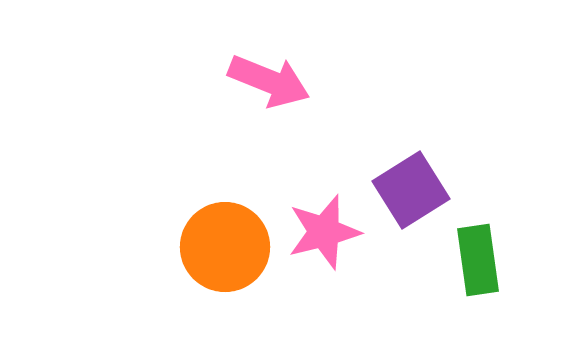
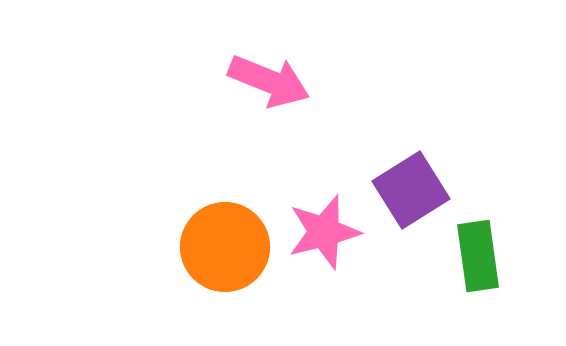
green rectangle: moved 4 px up
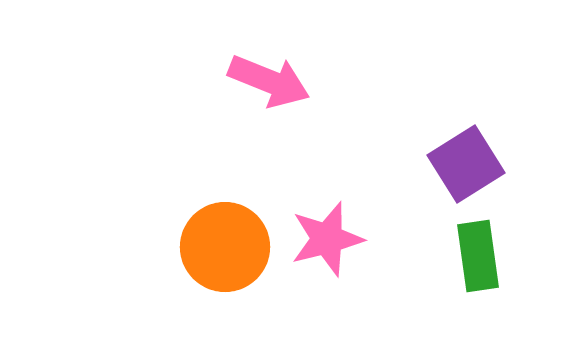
purple square: moved 55 px right, 26 px up
pink star: moved 3 px right, 7 px down
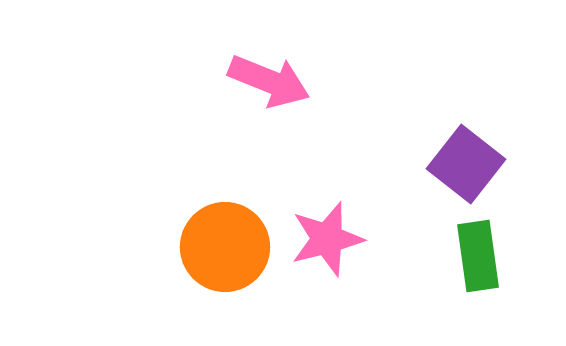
purple square: rotated 20 degrees counterclockwise
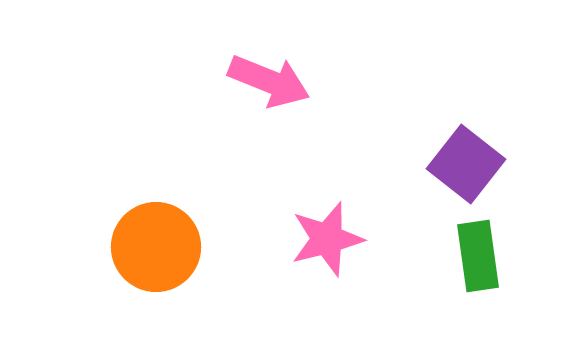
orange circle: moved 69 px left
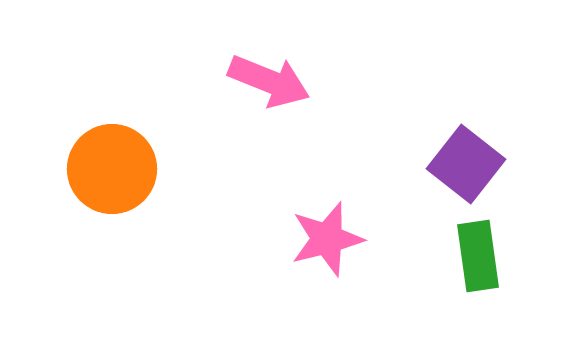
orange circle: moved 44 px left, 78 px up
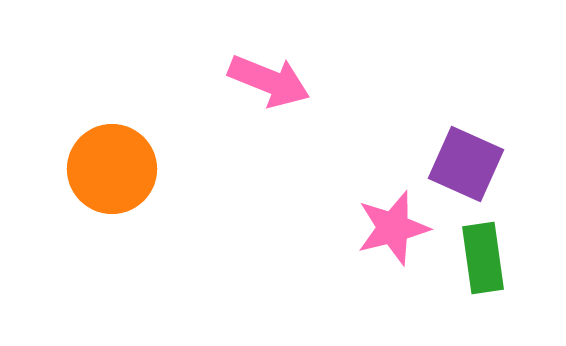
purple square: rotated 14 degrees counterclockwise
pink star: moved 66 px right, 11 px up
green rectangle: moved 5 px right, 2 px down
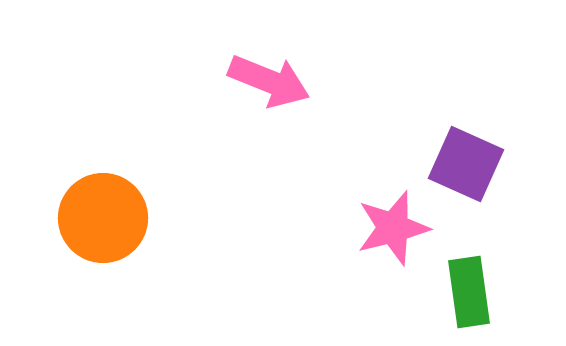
orange circle: moved 9 px left, 49 px down
green rectangle: moved 14 px left, 34 px down
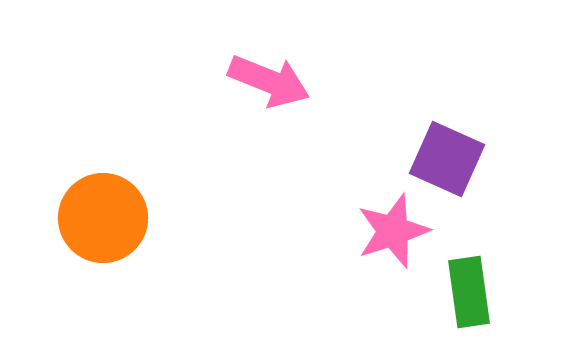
purple square: moved 19 px left, 5 px up
pink star: moved 3 px down; rotated 4 degrees counterclockwise
